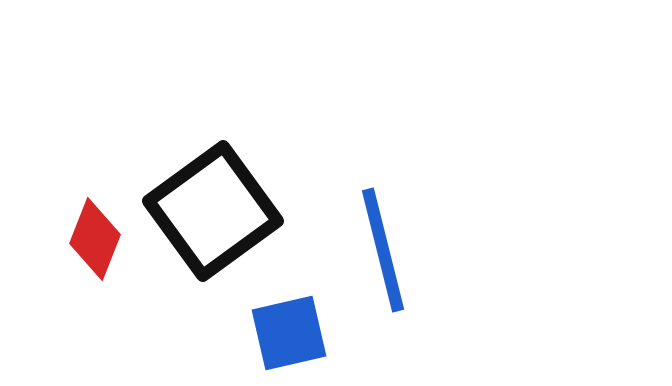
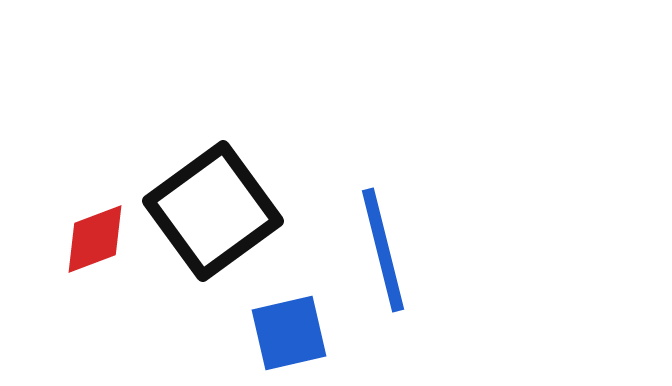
red diamond: rotated 48 degrees clockwise
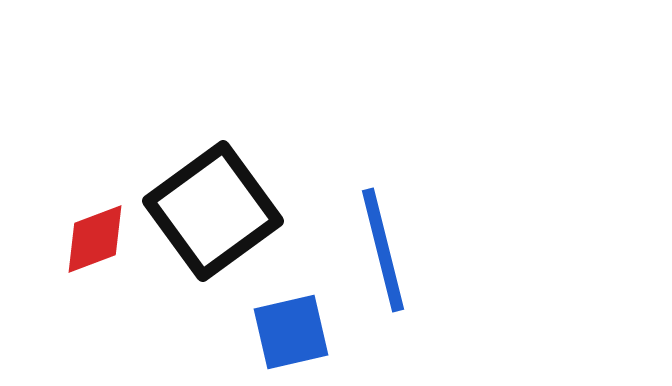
blue square: moved 2 px right, 1 px up
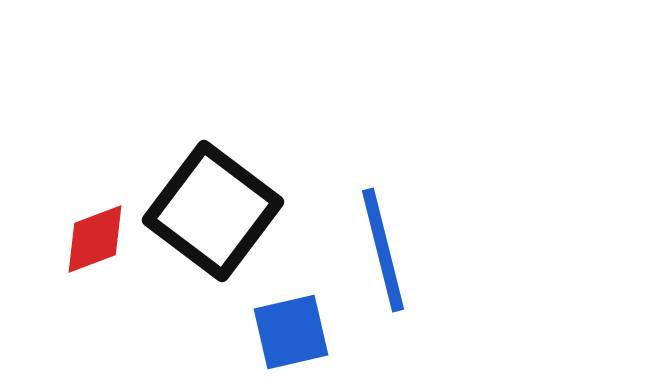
black square: rotated 17 degrees counterclockwise
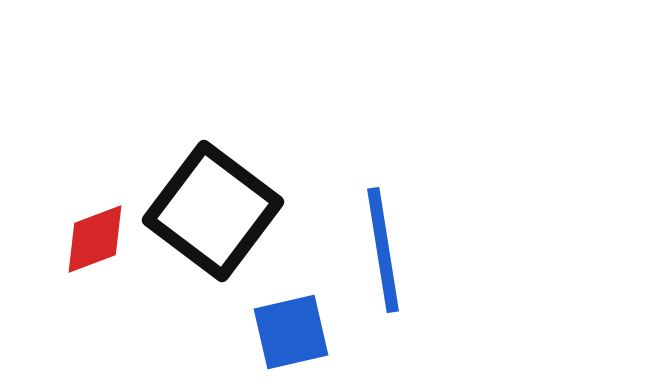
blue line: rotated 5 degrees clockwise
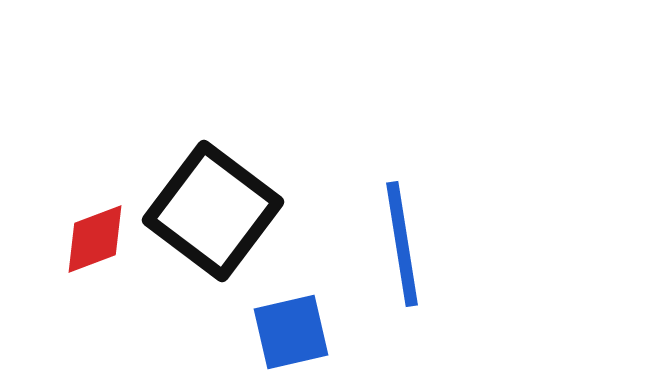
blue line: moved 19 px right, 6 px up
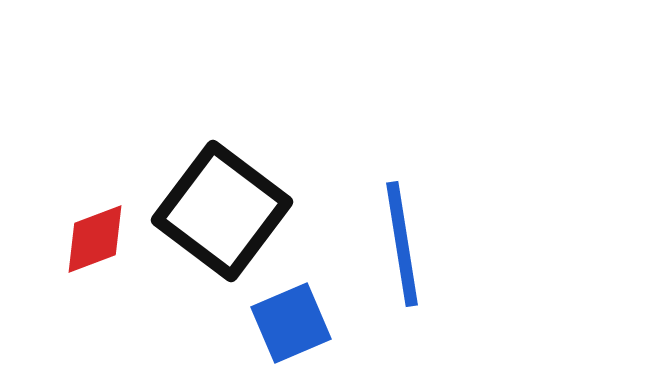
black square: moved 9 px right
blue square: moved 9 px up; rotated 10 degrees counterclockwise
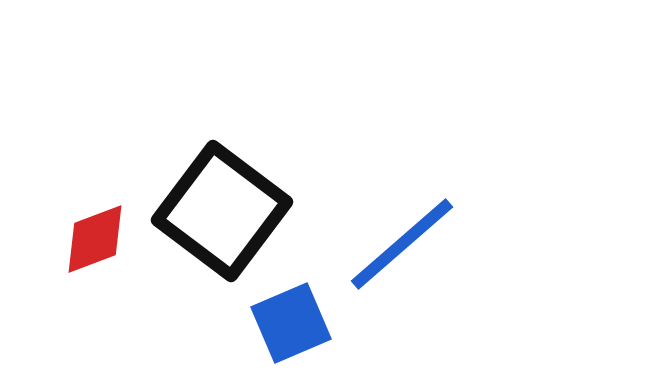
blue line: rotated 58 degrees clockwise
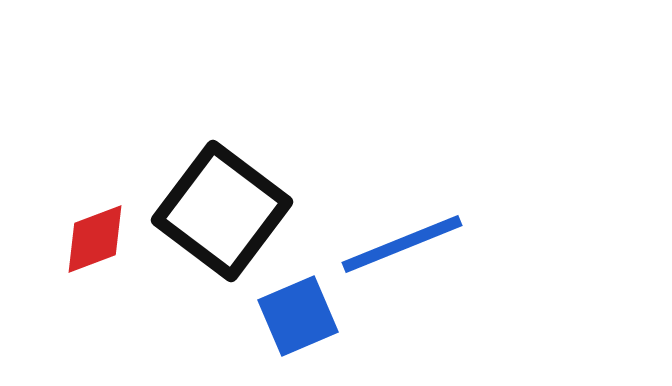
blue line: rotated 19 degrees clockwise
blue square: moved 7 px right, 7 px up
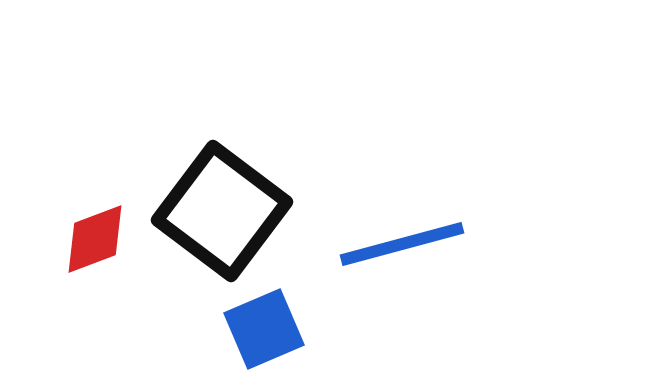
blue line: rotated 7 degrees clockwise
blue square: moved 34 px left, 13 px down
